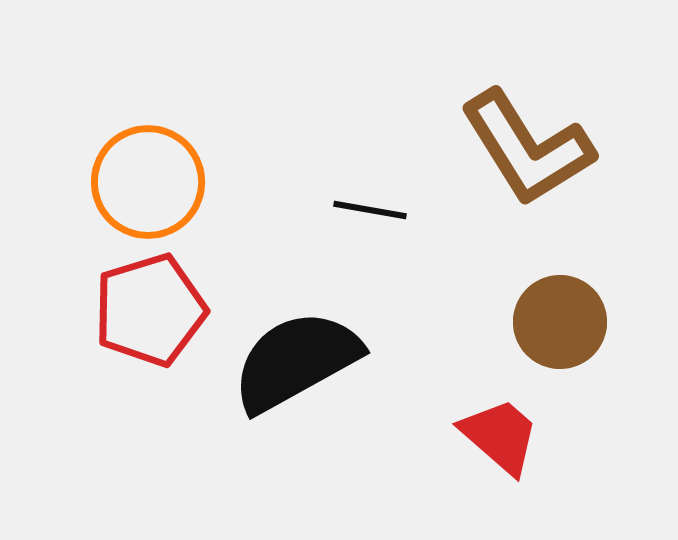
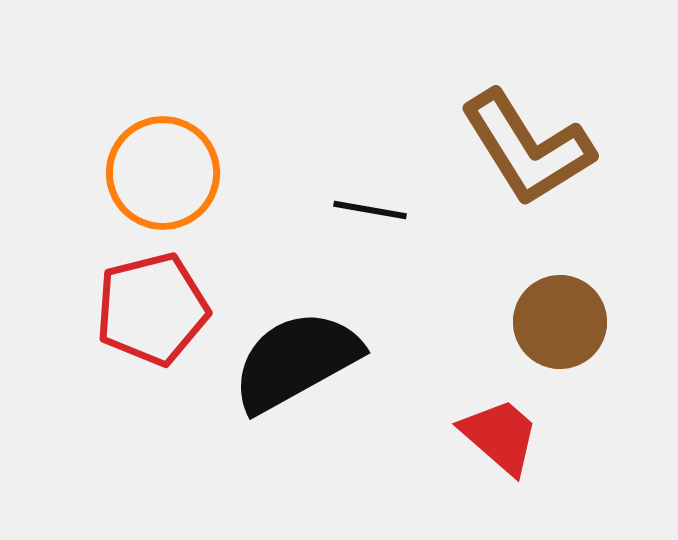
orange circle: moved 15 px right, 9 px up
red pentagon: moved 2 px right, 1 px up; rotated 3 degrees clockwise
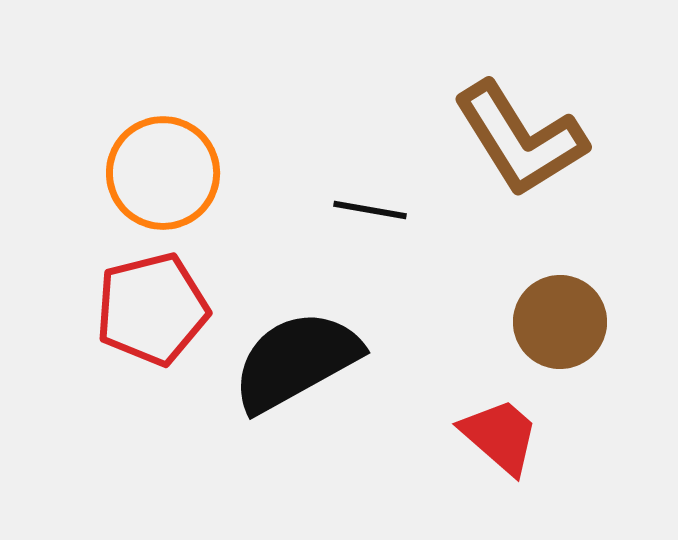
brown L-shape: moved 7 px left, 9 px up
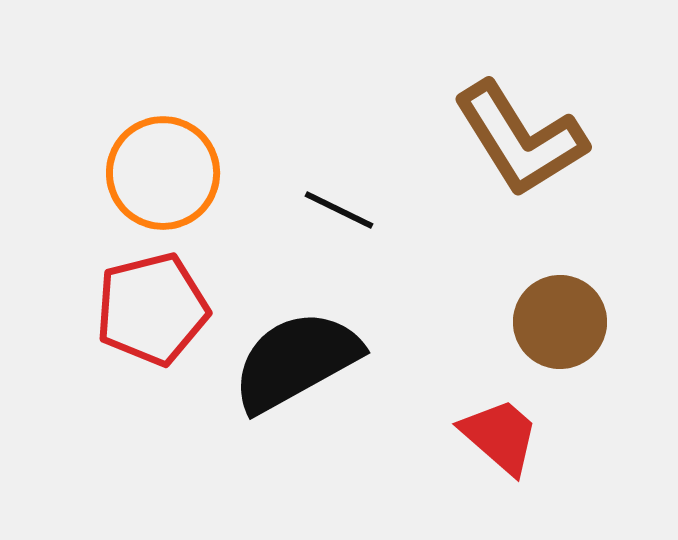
black line: moved 31 px left; rotated 16 degrees clockwise
